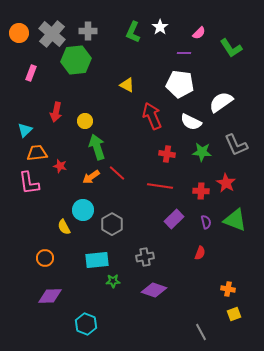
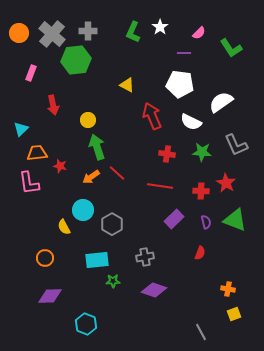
red arrow at (56, 112): moved 3 px left, 7 px up; rotated 24 degrees counterclockwise
yellow circle at (85, 121): moved 3 px right, 1 px up
cyan triangle at (25, 130): moved 4 px left, 1 px up
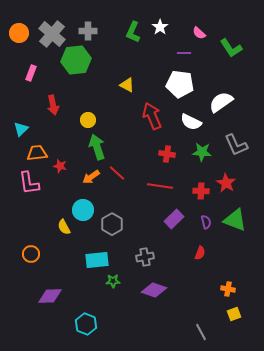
pink semicircle at (199, 33): rotated 88 degrees clockwise
orange circle at (45, 258): moved 14 px left, 4 px up
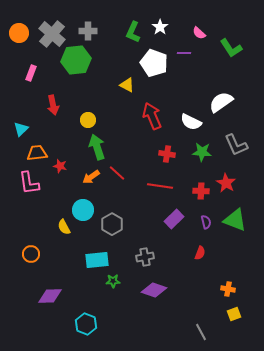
white pentagon at (180, 84): moved 26 px left, 21 px up; rotated 12 degrees clockwise
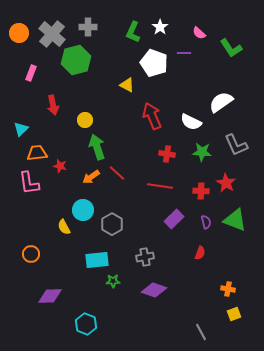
gray cross at (88, 31): moved 4 px up
green hexagon at (76, 60): rotated 8 degrees counterclockwise
yellow circle at (88, 120): moved 3 px left
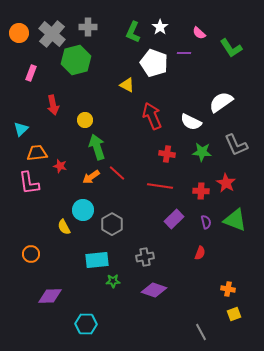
cyan hexagon at (86, 324): rotated 20 degrees counterclockwise
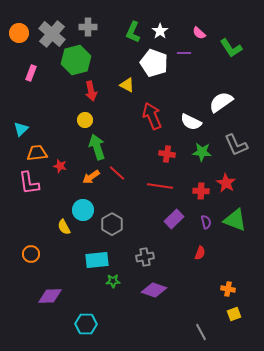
white star at (160, 27): moved 4 px down
red arrow at (53, 105): moved 38 px right, 14 px up
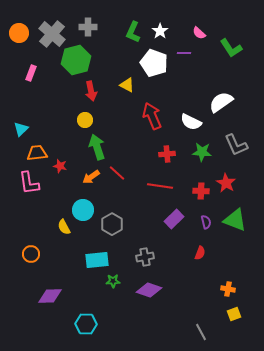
red cross at (167, 154): rotated 14 degrees counterclockwise
purple diamond at (154, 290): moved 5 px left
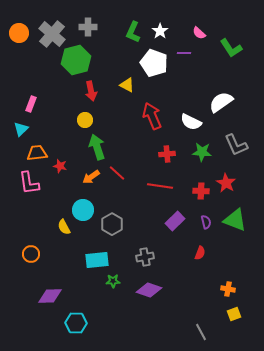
pink rectangle at (31, 73): moved 31 px down
purple rectangle at (174, 219): moved 1 px right, 2 px down
cyan hexagon at (86, 324): moved 10 px left, 1 px up
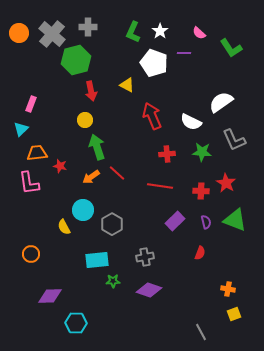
gray L-shape at (236, 145): moved 2 px left, 5 px up
